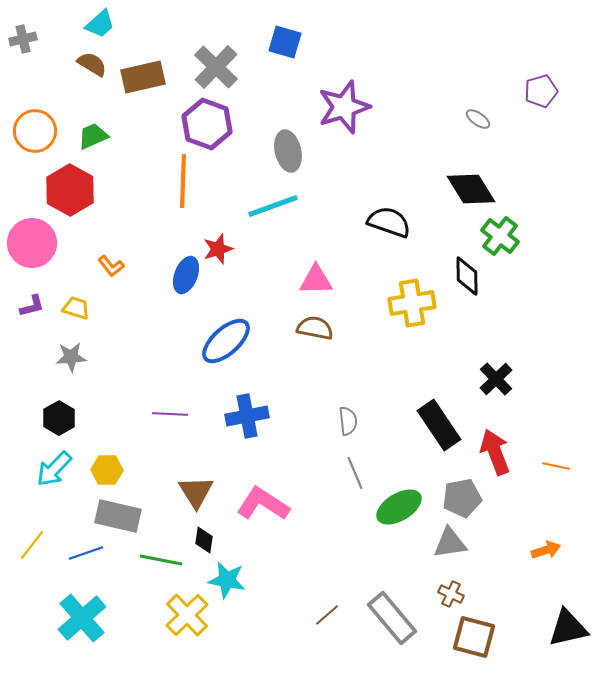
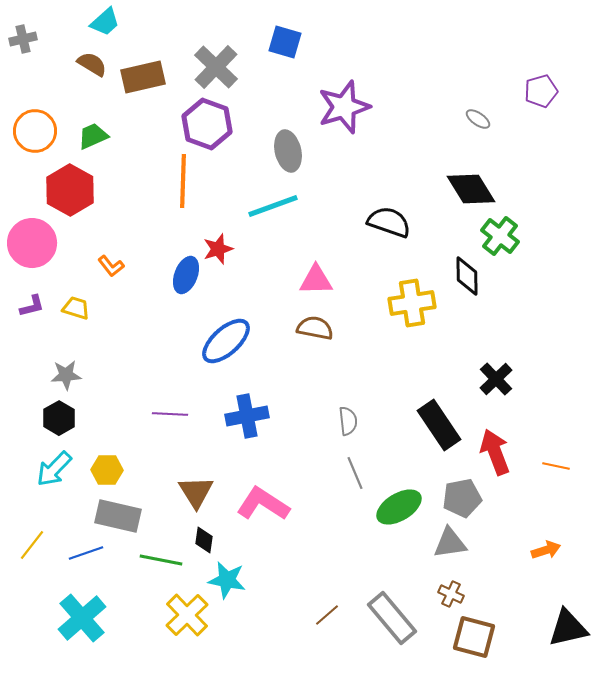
cyan trapezoid at (100, 24): moved 5 px right, 2 px up
gray star at (71, 357): moved 5 px left, 18 px down
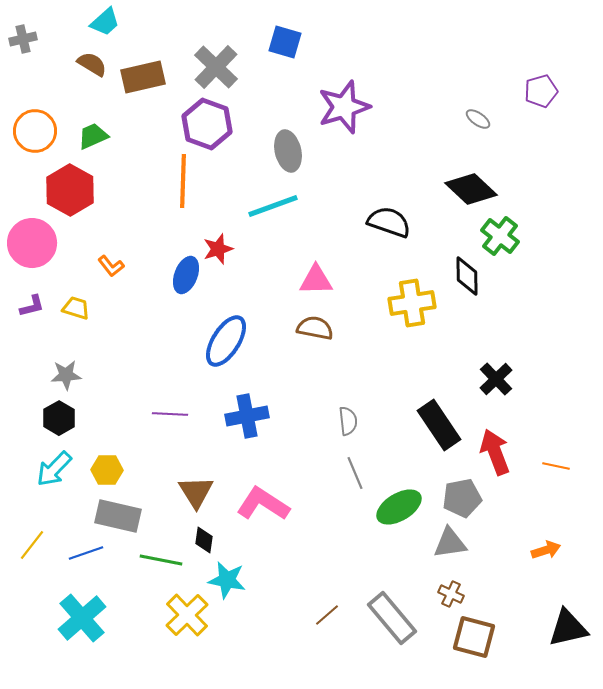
black diamond at (471, 189): rotated 15 degrees counterclockwise
blue ellipse at (226, 341): rotated 16 degrees counterclockwise
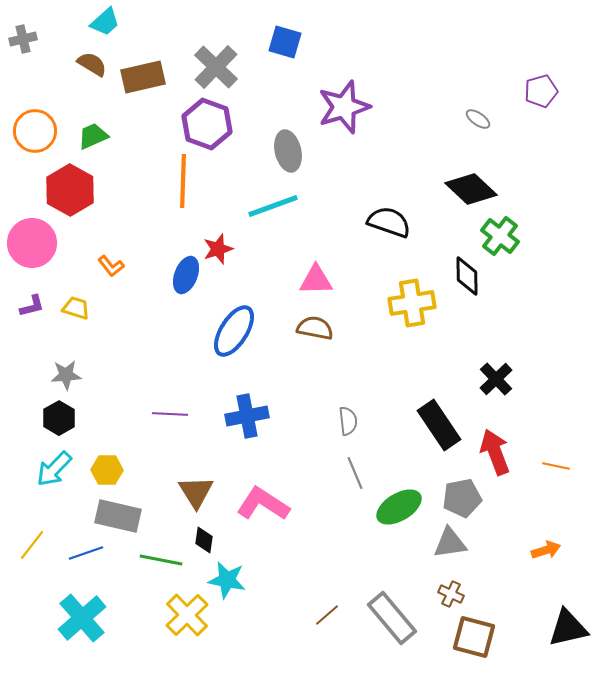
blue ellipse at (226, 341): moved 8 px right, 10 px up
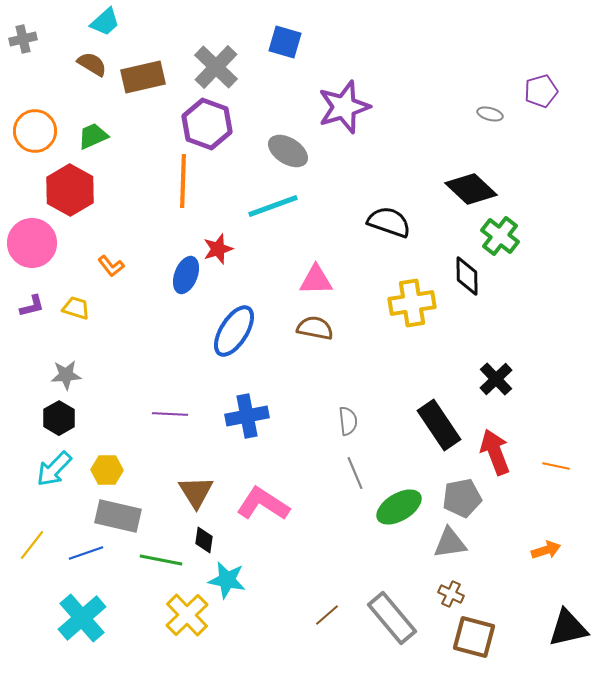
gray ellipse at (478, 119): moved 12 px right, 5 px up; rotated 20 degrees counterclockwise
gray ellipse at (288, 151): rotated 45 degrees counterclockwise
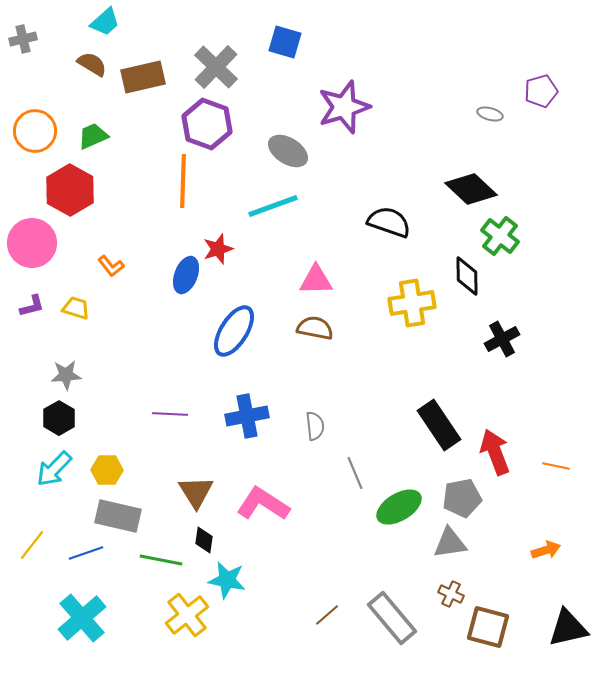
black cross at (496, 379): moved 6 px right, 40 px up; rotated 16 degrees clockwise
gray semicircle at (348, 421): moved 33 px left, 5 px down
yellow cross at (187, 615): rotated 6 degrees clockwise
brown square at (474, 637): moved 14 px right, 10 px up
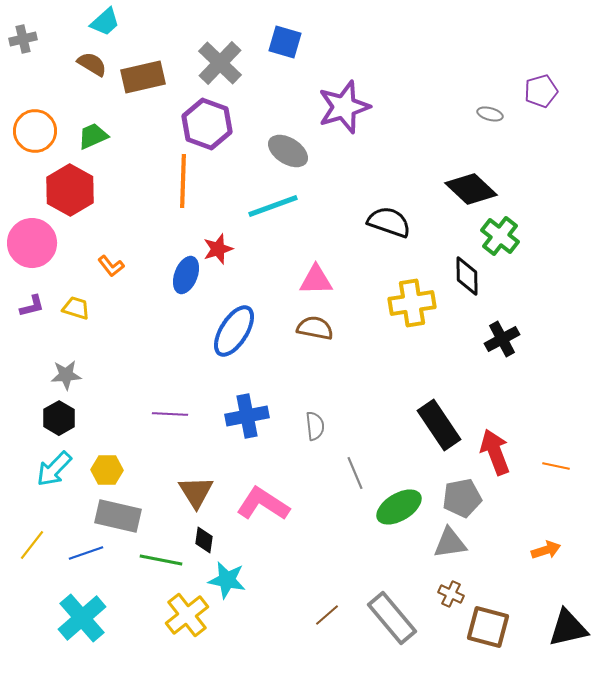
gray cross at (216, 67): moved 4 px right, 4 px up
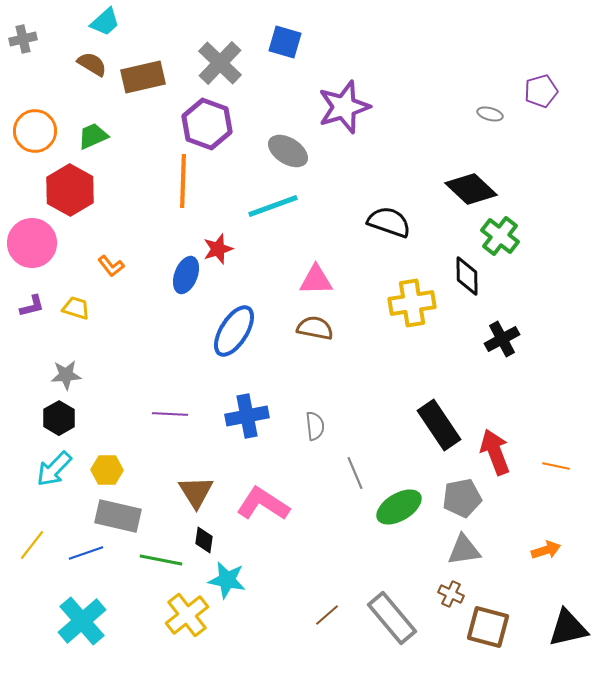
gray triangle at (450, 543): moved 14 px right, 7 px down
cyan cross at (82, 618): moved 3 px down
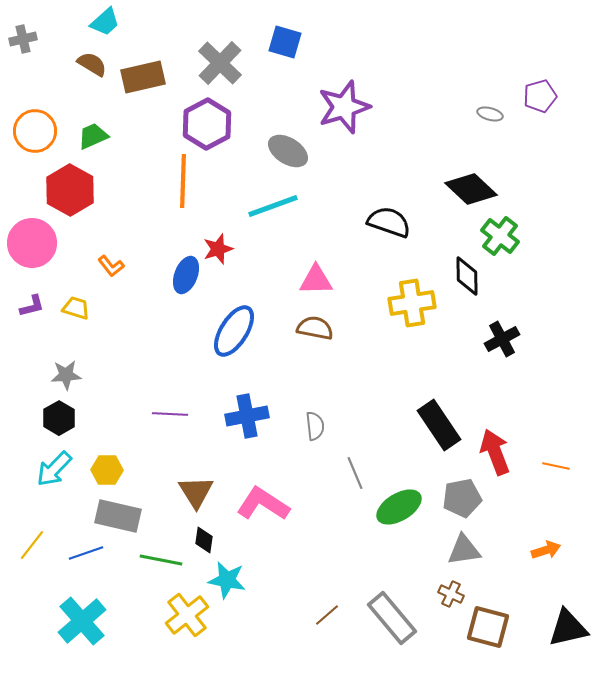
purple pentagon at (541, 91): moved 1 px left, 5 px down
purple hexagon at (207, 124): rotated 12 degrees clockwise
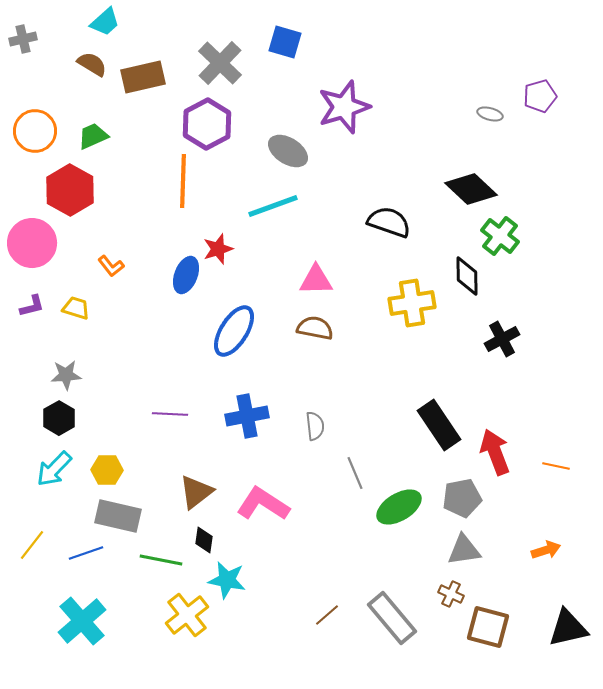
brown triangle at (196, 492): rotated 24 degrees clockwise
